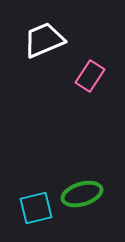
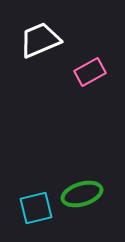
white trapezoid: moved 4 px left
pink rectangle: moved 4 px up; rotated 28 degrees clockwise
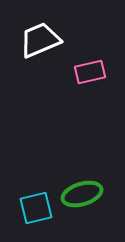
pink rectangle: rotated 16 degrees clockwise
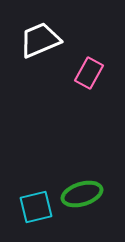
pink rectangle: moved 1 px left, 1 px down; rotated 48 degrees counterclockwise
cyan square: moved 1 px up
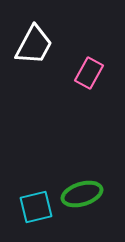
white trapezoid: moved 6 px left, 5 px down; rotated 141 degrees clockwise
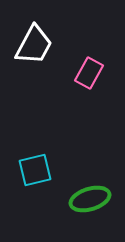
green ellipse: moved 8 px right, 5 px down
cyan square: moved 1 px left, 37 px up
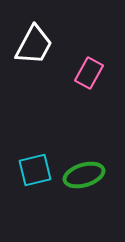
green ellipse: moved 6 px left, 24 px up
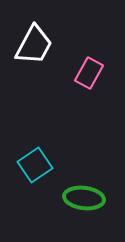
cyan square: moved 5 px up; rotated 20 degrees counterclockwise
green ellipse: moved 23 px down; rotated 24 degrees clockwise
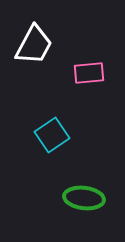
pink rectangle: rotated 56 degrees clockwise
cyan square: moved 17 px right, 30 px up
